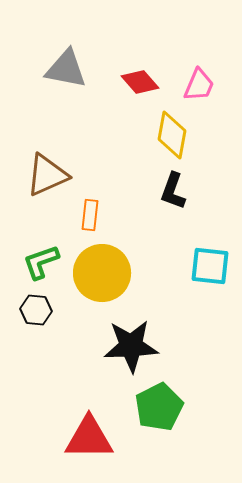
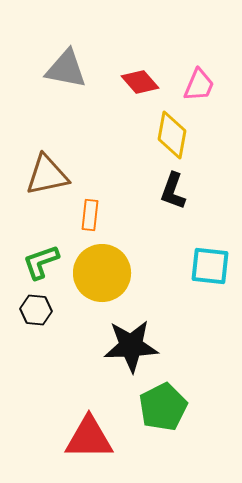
brown triangle: rotated 12 degrees clockwise
green pentagon: moved 4 px right
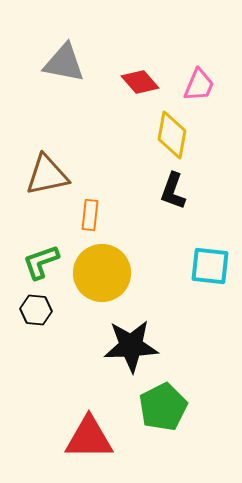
gray triangle: moved 2 px left, 6 px up
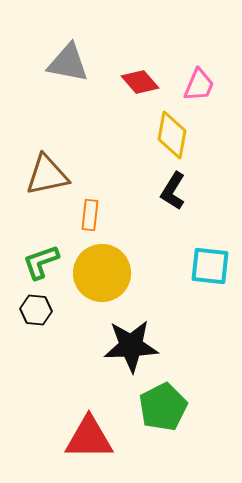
gray triangle: moved 4 px right
black L-shape: rotated 12 degrees clockwise
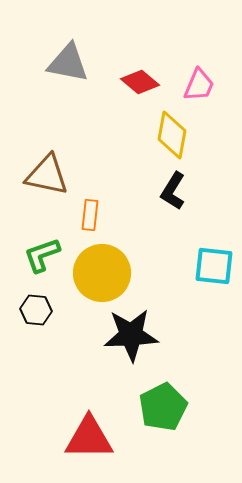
red diamond: rotated 9 degrees counterclockwise
brown triangle: rotated 24 degrees clockwise
green L-shape: moved 1 px right, 7 px up
cyan square: moved 4 px right
black star: moved 11 px up
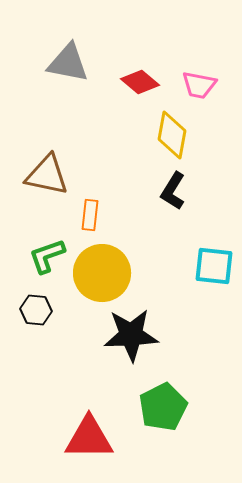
pink trapezoid: rotated 78 degrees clockwise
green L-shape: moved 5 px right, 1 px down
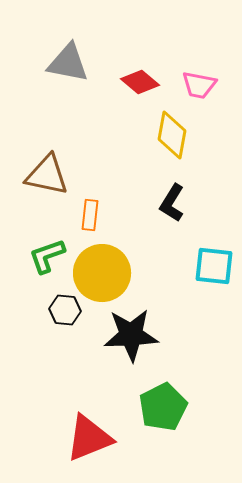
black L-shape: moved 1 px left, 12 px down
black hexagon: moved 29 px right
red triangle: rotated 22 degrees counterclockwise
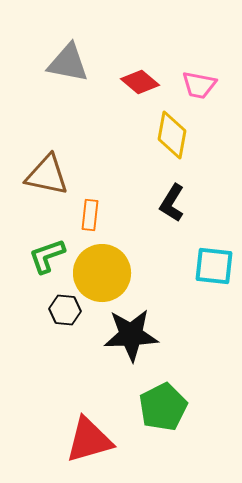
red triangle: moved 2 px down; rotated 6 degrees clockwise
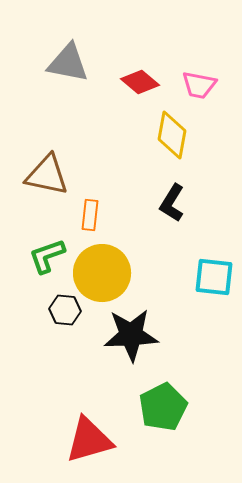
cyan square: moved 11 px down
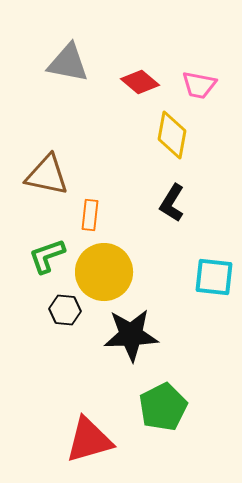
yellow circle: moved 2 px right, 1 px up
